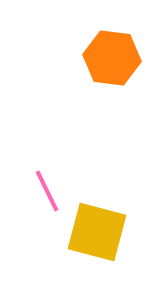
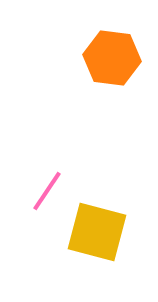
pink line: rotated 60 degrees clockwise
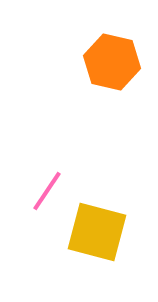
orange hexagon: moved 4 px down; rotated 6 degrees clockwise
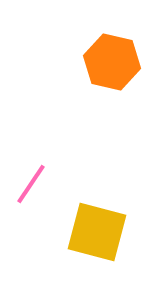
pink line: moved 16 px left, 7 px up
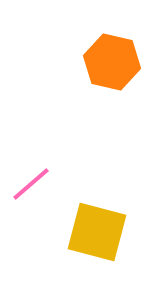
pink line: rotated 15 degrees clockwise
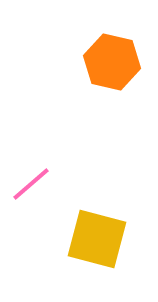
yellow square: moved 7 px down
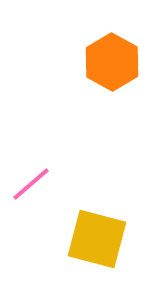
orange hexagon: rotated 16 degrees clockwise
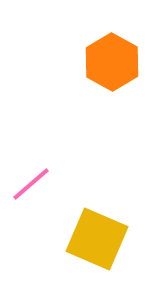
yellow square: rotated 8 degrees clockwise
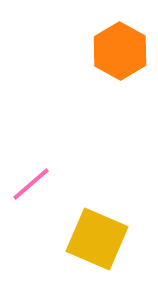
orange hexagon: moved 8 px right, 11 px up
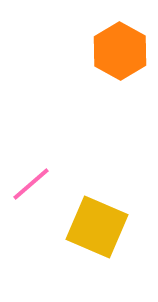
yellow square: moved 12 px up
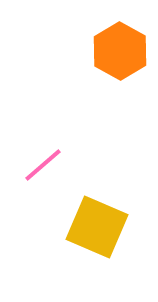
pink line: moved 12 px right, 19 px up
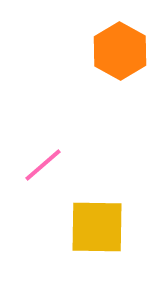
yellow square: rotated 22 degrees counterclockwise
